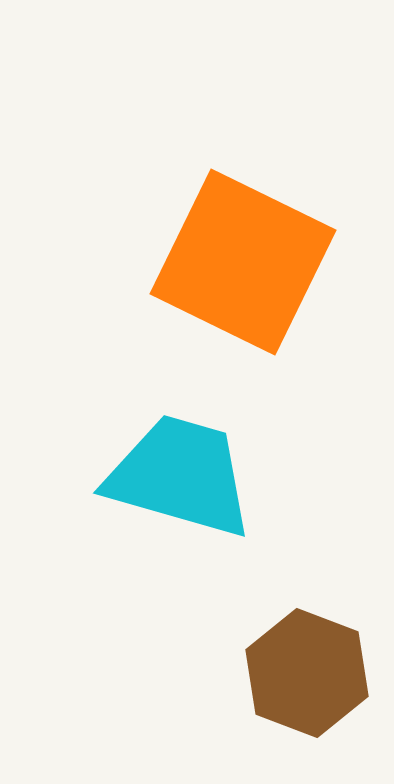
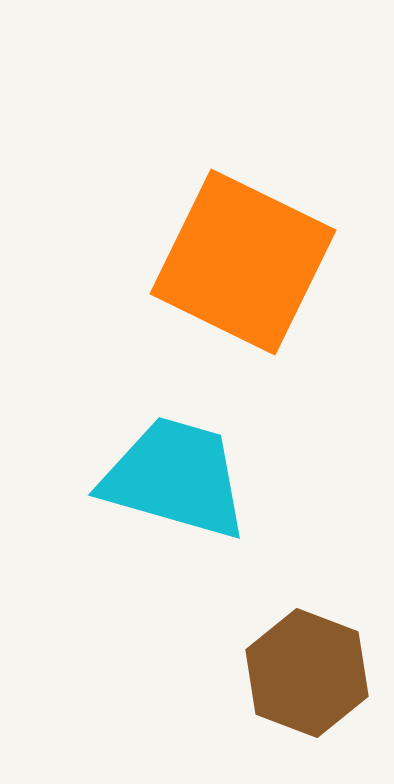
cyan trapezoid: moved 5 px left, 2 px down
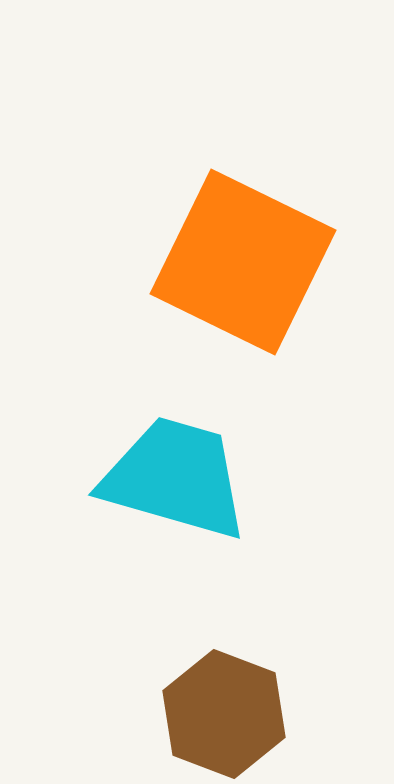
brown hexagon: moved 83 px left, 41 px down
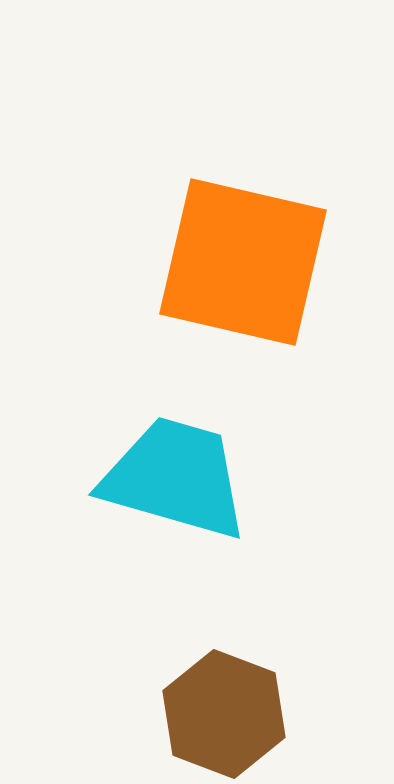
orange square: rotated 13 degrees counterclockwise
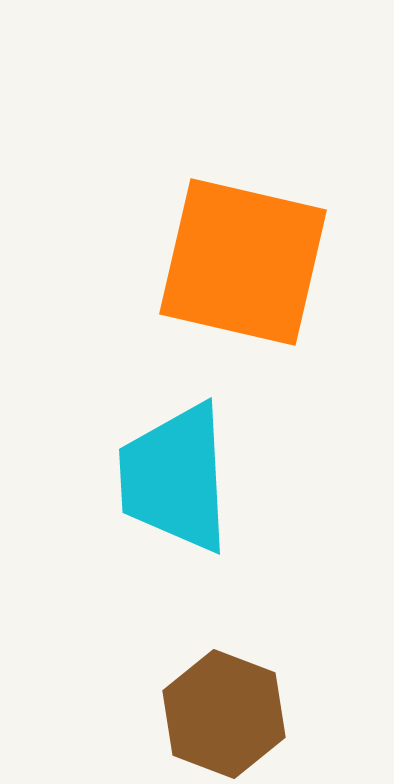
cyan trapezoid: rotated 109 degrees counterclockwise
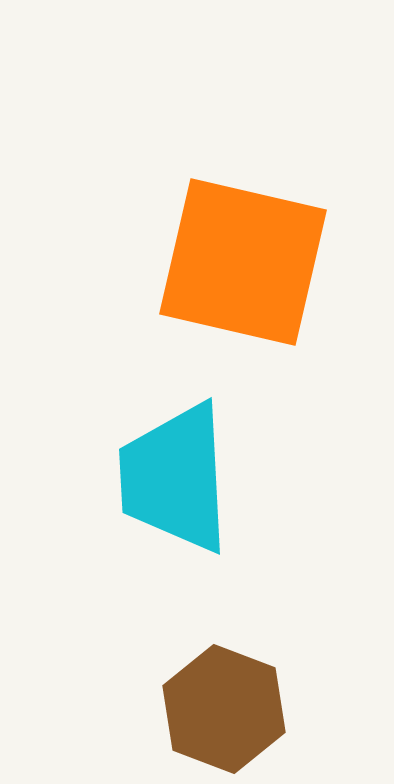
brown hexagon: moved 5 px up
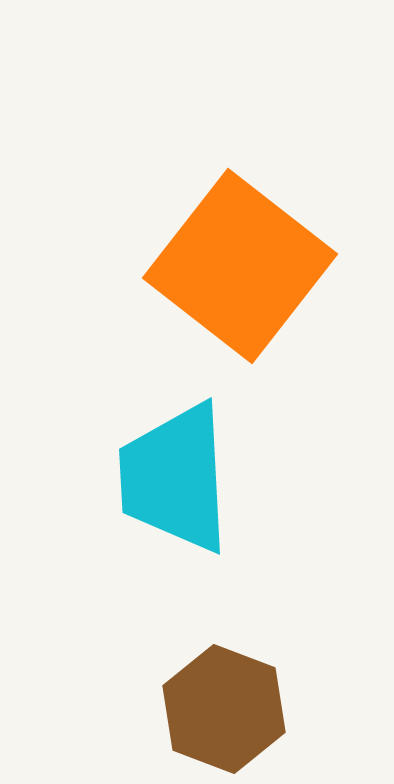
orange square: moved 3 px left, 4 px down; rotated 25 degrees clockwise
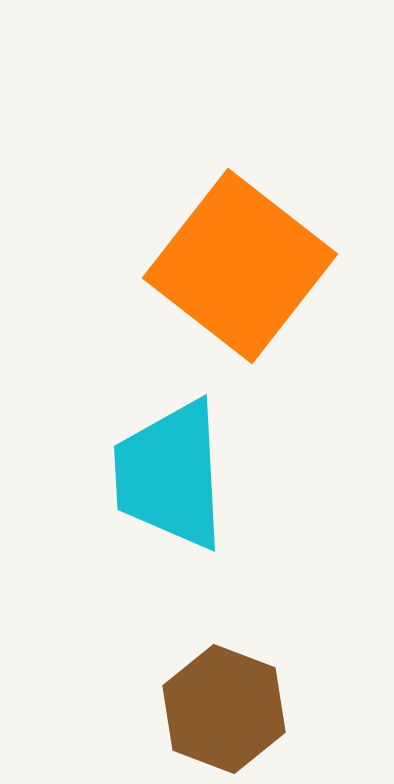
cyan trapezoid: moved 5 px left, 3 px up
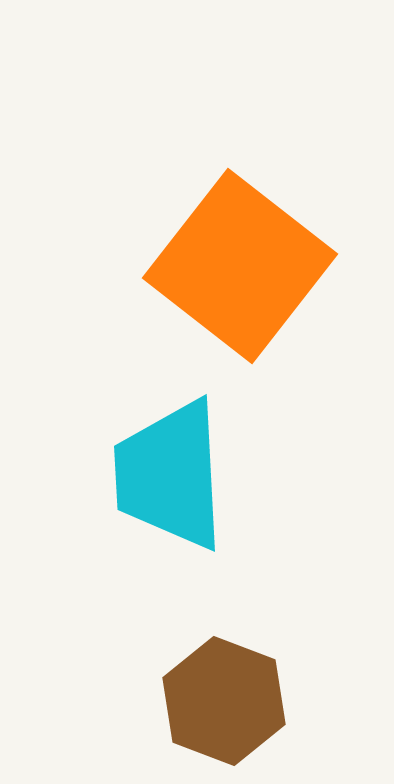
brown hexagon: moved 8 px up
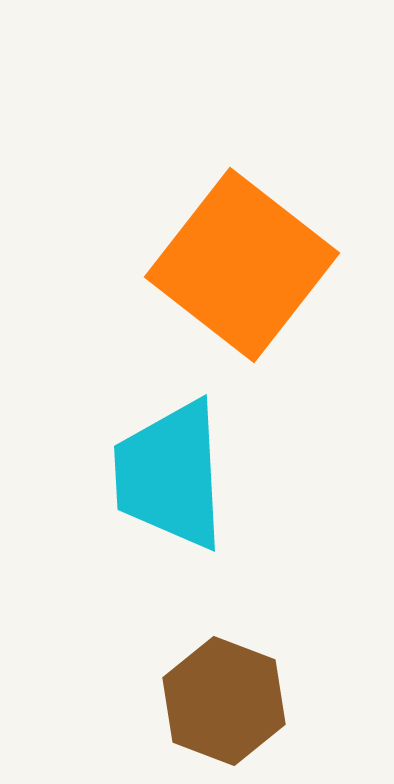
orange square: moved 2 px right, 1 px up
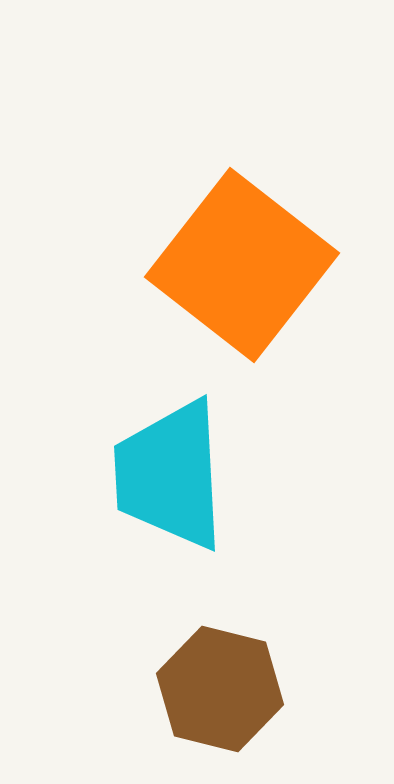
brown hexagon: moved 4 px left, 12 px up; rotated 7 degrees counterclockwise
